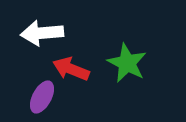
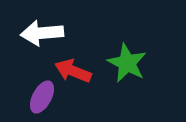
red arrow: moved 2 px right, 2 px down
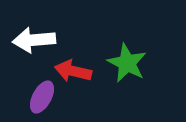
white arrow: moved 8 px left, 7 px down
red arrow: rotated 9 degrees counterclockwise
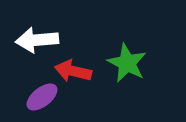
white arrow: moved 3 px right
purple ellipse: rotated 24 degrees clockwise
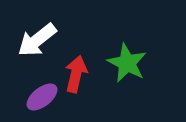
white arrow: rotated 33 degrees counterclockwise
red arrow: moved 3 px right, 3 px down; rotated 90 degrees clockwise
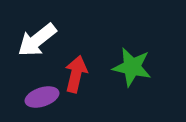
green star: moved 5 px right, 4 px down; rotated 15 degrees counterclockwise
purple ellipse: rotated 20 degrees clockwise
